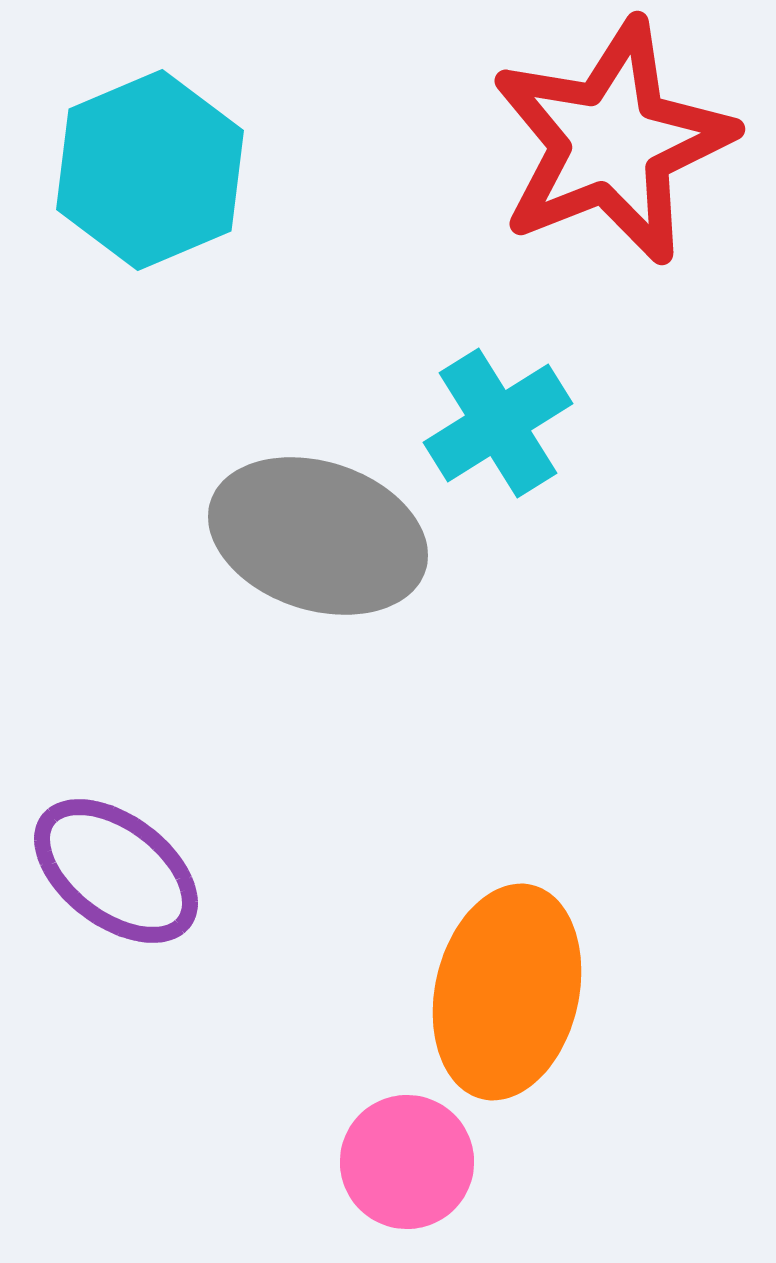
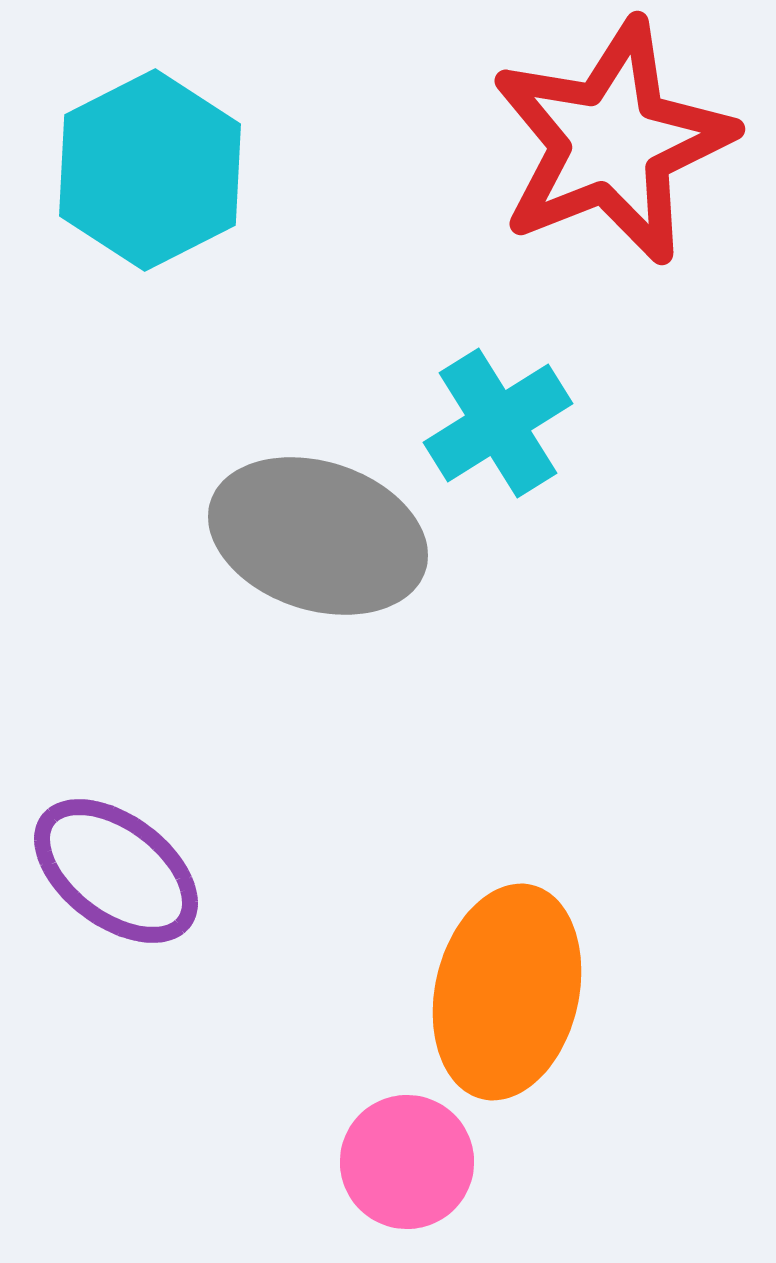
cyan hexagon: rotated 4 degrees counterclockwise
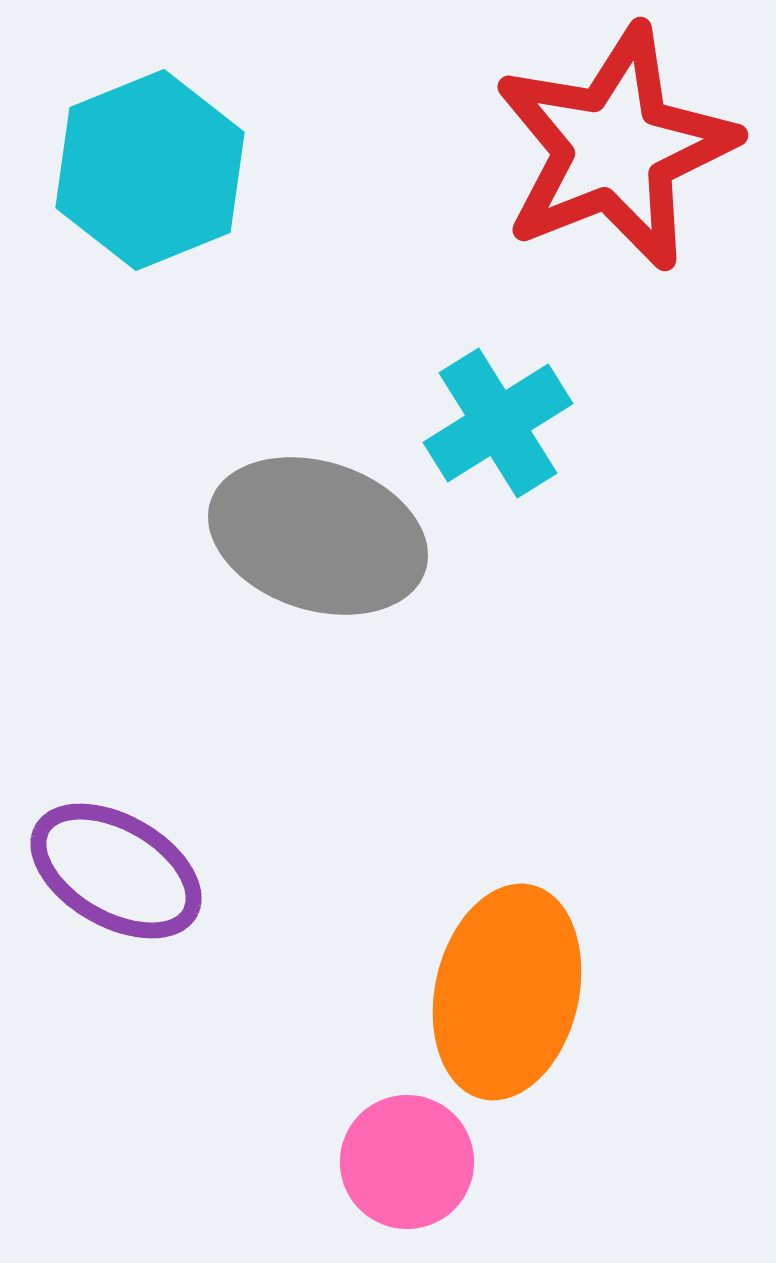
red star: moved 3 px right, 6 px down
cyan hexagon: rotated 5 degrees clockwise
purple ellipse: rotated 7 degrees counterclockwise
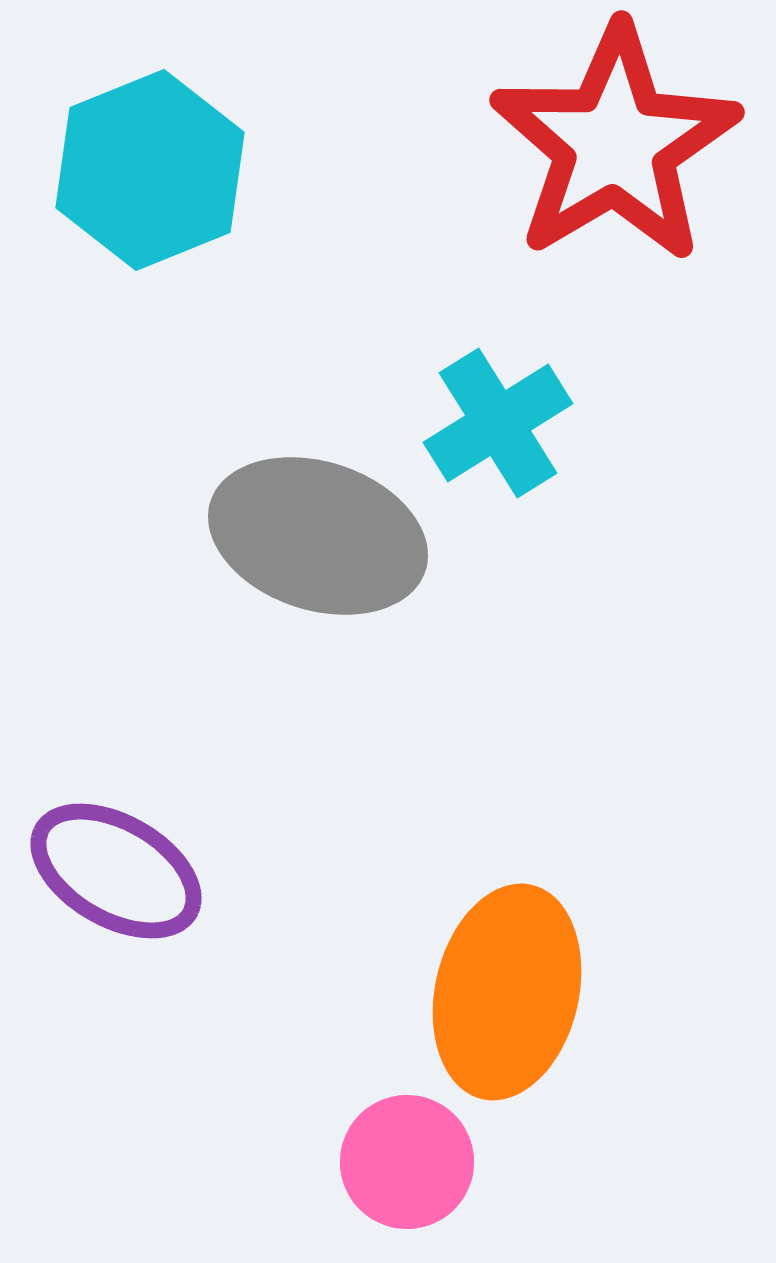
red star: moved 4 px up; rotated 9 degrees counterclockwise
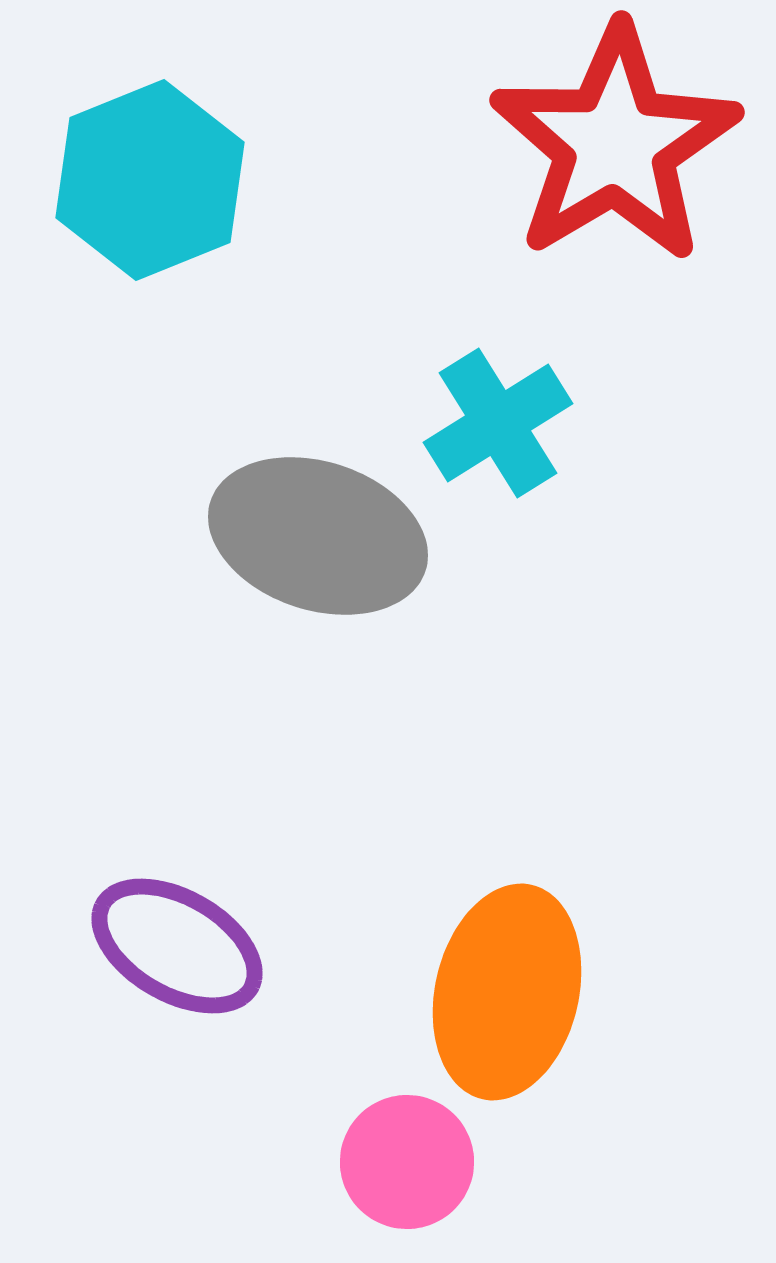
cyan hexagon: moved 10 px down
purple ellipse: moved 61 px right, 75 px down
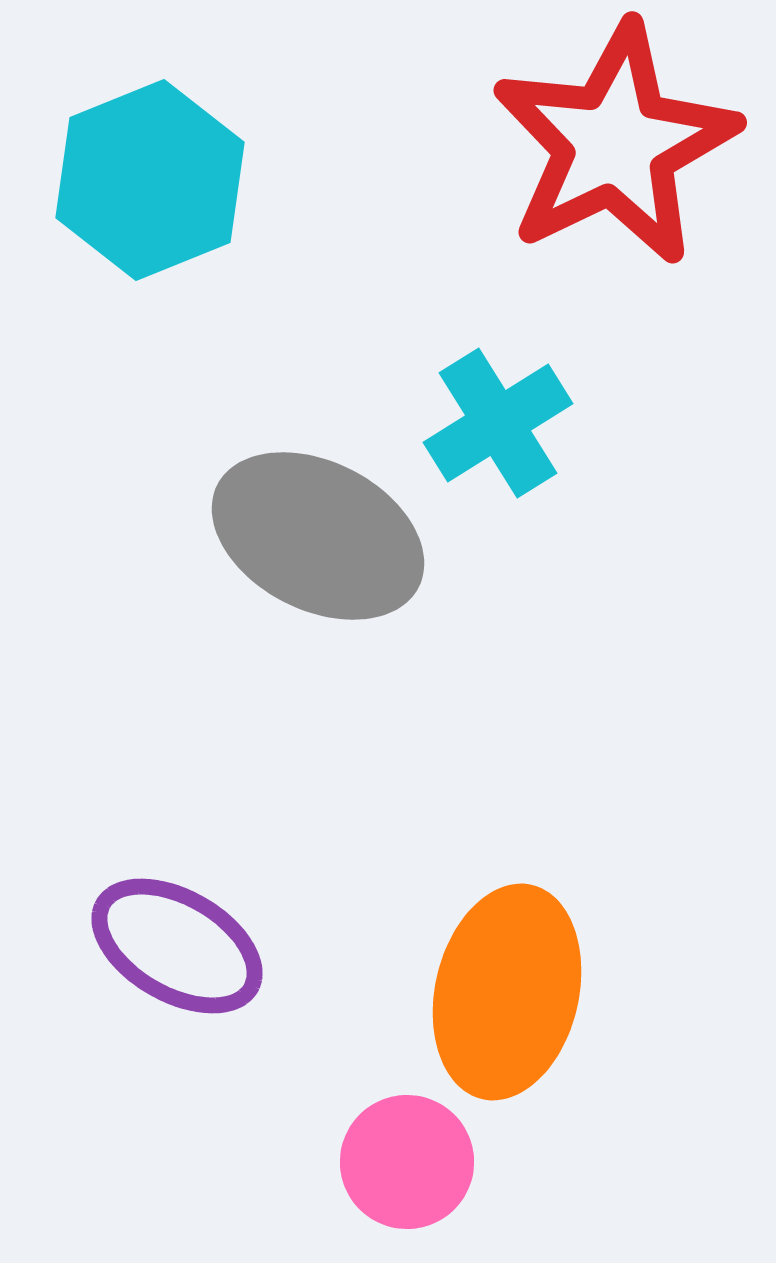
red star: rotated 5 degrees clockwise
gray ellipse: rotated 9 degrees clockwise
